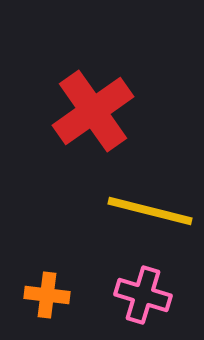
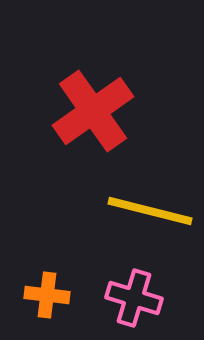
pink cross: moved 9 px left, 3 px down
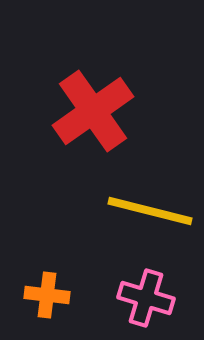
pink cross: moved 12 px right
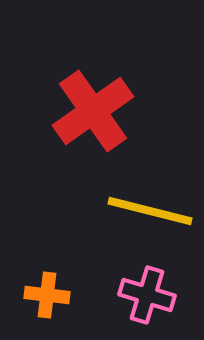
pink cross: moved 1 px right, 3 px up
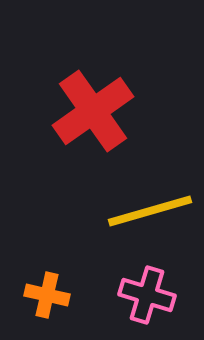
yellow line: rotated 30 degrees counterclockwise
orange cross: rotated 6 degrees clockwise
